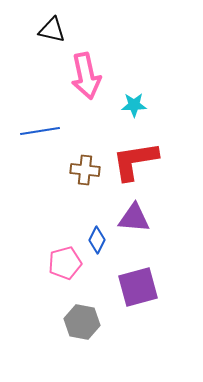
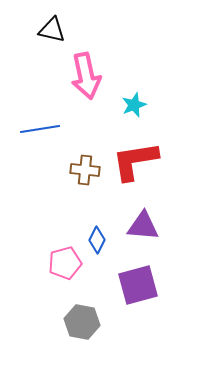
cyan star: rotated 20 degrees counterclockwise
blue line: moved 2 px up
purple triangle: moved 9 px right, 8 px down
purple square: moved 2 px up
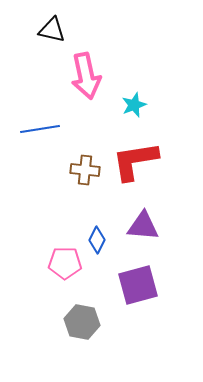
pink pentagon: rotated 16 degrees clockwise
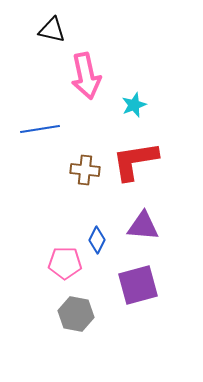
gray hexagon: moved 6 px left, 8 px up
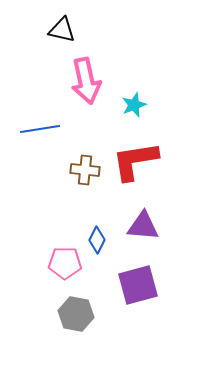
black triangle: moved 10 px right
pink arrow: moved 5 px down
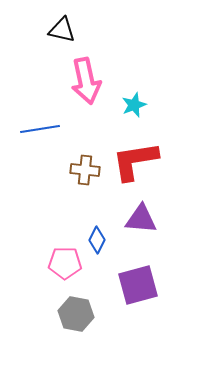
purple triangle: moved 2 px left, 7 px up
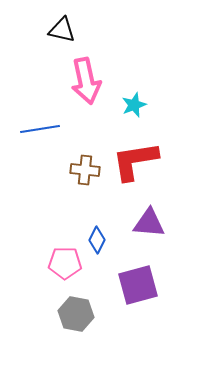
purple triangle: moved 8 px right, 4 px down
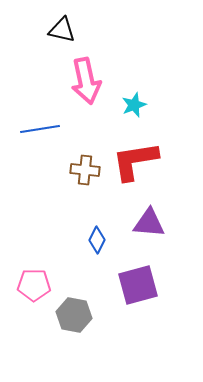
pink pentagon: moved 31 px left, 22 px down
gray hexagon: moved 2 px left, 1 px down
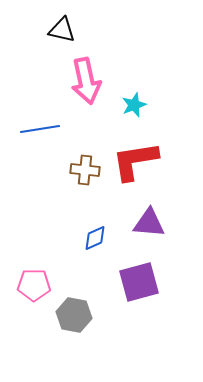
blue diamond: moved 2 px left, 2 px up; rotated 40 degrees clockwise
purple square: moved 1 px right, 3 px up
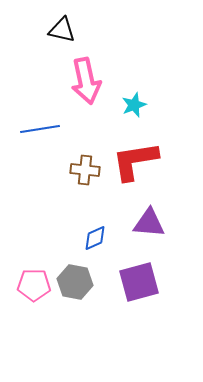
gray hexagon: moved 1 px right, 33 px up
